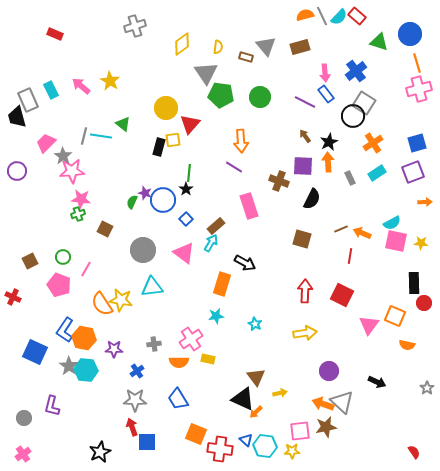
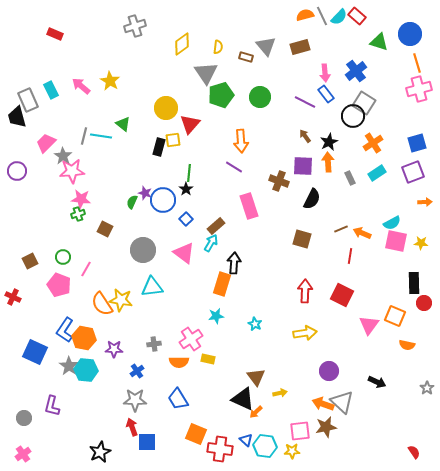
green pentagon at (221, 95): rotated 25 degrees counterclockwise
black arrow at (245, 263): moved 11 px left; rotated 115 degrees counterclockwise
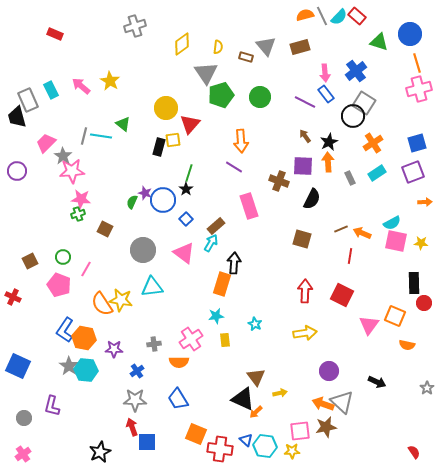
green line at (189, 173): rotated 12 degrees clockwise
blue square at (35, 352): moved 17 px left, 14 px down
yellow rectangle at (208, 359): moved 17 px right, 19 px up; rotated 72 degrees clockwise
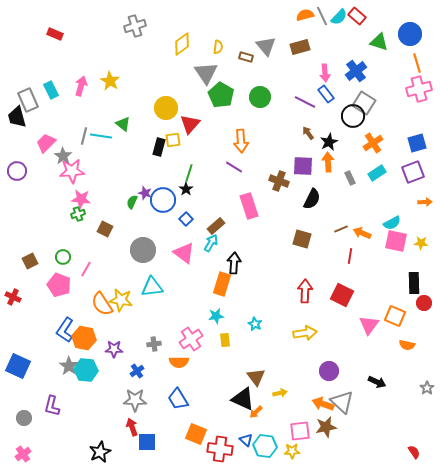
pink arrow at (81, 86): rotated 66 degrees clockwise
green pentagon at (221, 95): rotated 25 degrees counterclockwise
brown arrow at (305, 136): moved 3 px right, 3 px up
